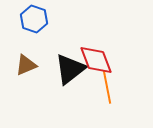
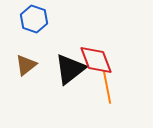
brown triangle: rotated 15 degrees counterclockwise
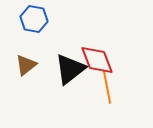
blue hexagon: rotated 8 degrees counterclockwise
red diamond: moved 1 px right
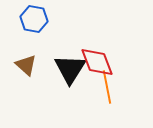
red diamond: moved 2 px down
brown triangle: rotated 40 degrees counterclockwise
black triangle: rotated 20 degrees counterclockwise
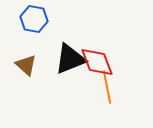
black triangle: moved 10 px up; rotated 36 degrees clockwise
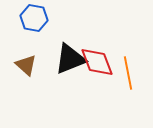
blue hexagon: moved 1 px up
orange line: moved 21 px right, 14 px up
